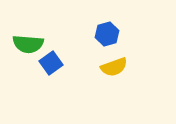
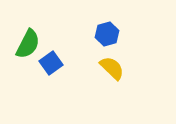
green semicircle: rotated 68 degrees counterclockwise
yellow semicircle: moved 2 px left, 1 px down; rotated 116 degrees counterclockwise
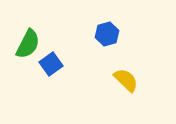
blue square: moved 1 px down
yellow semicircle: moved 14 px right, 12 px down
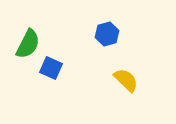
blue square: moved 4 px down; rotated 30 degrees counterclockwise
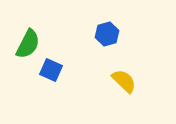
blue square: moved 2 px down
yellow semicircle: moved 2 px left, 1 px down
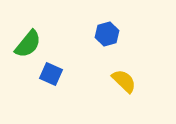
green semicircle: rotated 12 degrees clockwise
blue square: moved 4 px down
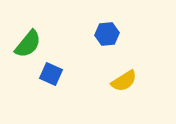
blue hexagon: rotated 10 degrees clockwise
yellow semicircle: rotated 104 degrees clockwise
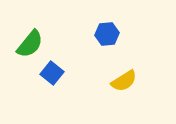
green semicircle: moved 2 px right
blue square: moved 1 px right, 1 px up; rotated 15 degrees clockwise
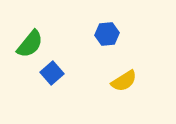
blue square: rotated 10 degrees clockwise
